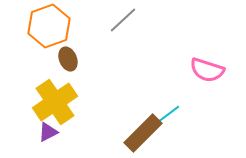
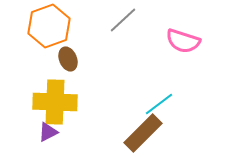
pink semicircle: moved 24 px left, 29 px up
yellow cross: rotated 36 degrees clockwise
cyan line: moved 7 px left, 12 px up
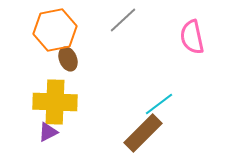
orange hexagon: moved 6 px right, 4 px down; rotated 9 degrees clockwise
pink semicircle: moved 9 px right, 4 px up; rotated 60 degrees clockwise
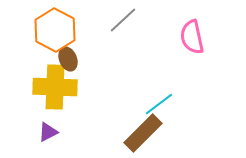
orange hexagon: rotated 21 degrees counterclockwise
yellow cross: moved 15 px up
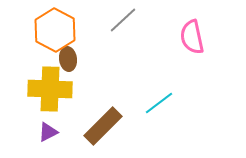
brown ellipse: rotated 15 degrees clockwise
yellow cross: moved 5 px left, 2 px down
cyan line: moved 1 px up
brown rectangle: moved 40 px left, 7 px up
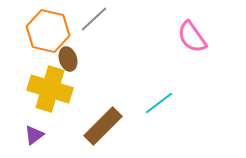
gray line: moved 29 px left, 1 px up
orange hexagon: moved 7 px left, 1 px down; rotated 15 degrees counterclockwise
pink semicircle: rotated 24 degrees counterclockwise
brown ellipse: rotated 10 degrees counterclockwise
yellow cross: rotated 15 degrees clockwise
purple triangle: moved 14 px left, 3 px down; rotated 10 degrees counterclockwise
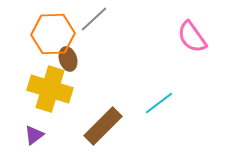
orange hexagon: moved 5 px right, 3 px down; rotated 15 degrees counterclockwise
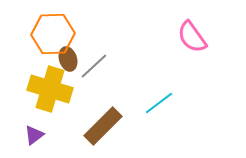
gray line: moved 47 px down
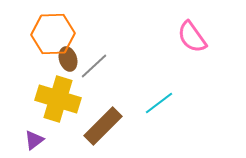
yellow cross: moved 8 px right, 10 px down
purple triangle: moved 5 px down
